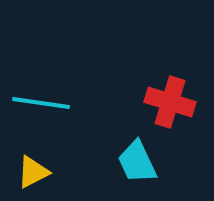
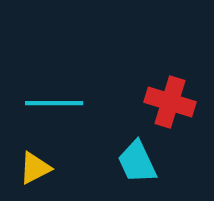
cyan line: moved 13 px right; rotated 8 degrees counterclockwise
yellow triangle: moved 2 px right, 4 px up
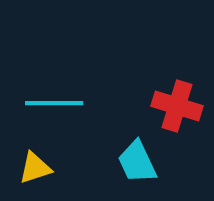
red cross: moved 7 px right, 4 px down
yellow triangle: rotated 9 degrees clockwise
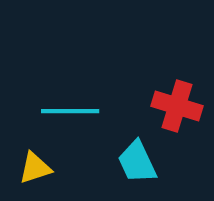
cyan line: moved 16 px right, 8 px down
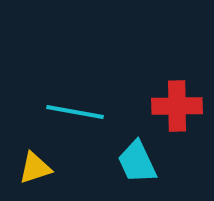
red cross: rotated 18 degrees counterclockwise
cyan line: moved 5 px right, 1 px down; rotated 10 degrees clockwise
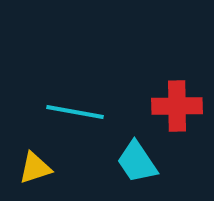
cyan trapezoid: rotated 9 degrees counterclockwise
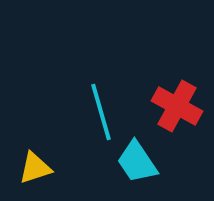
red cross: rotated 30 degrees clockwise
cyan line: moved 26 px right; rotated 64 degrees clockwise
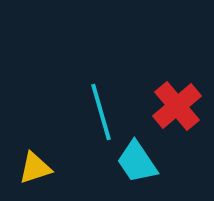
red cross: rotated 21 degrees clockwise
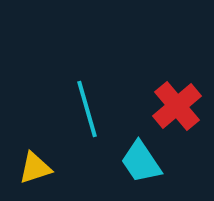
cyan line: moved 14 px left, 3 px up
cyan trapezoid: moved 4 px right
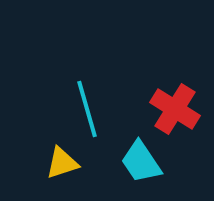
red cross: moved 2 px left, 3 px down; rotated 18 degrees counterclockwise
yellow triangle: moved 27 px right, 5 px up
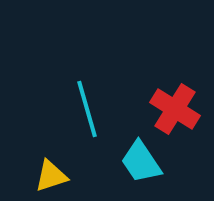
yellow triangle: moved 11 px left, 13 px down
